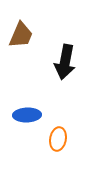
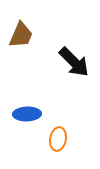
black arrow: moved 9 px right; rotated 56 degrees counterclockwise
blue ellipse: moved 1 px up
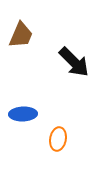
blue ellipse: moved 4 px left
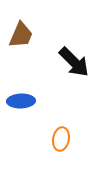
blue ellipse: moved 2 px left, 13 px up
orange ellipse: moved 3 px right
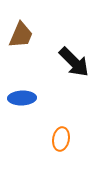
blue ellipse: moved 1 px right, 3 px up
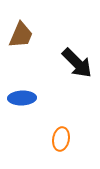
black arrow: moved 3 px right, 1 px down
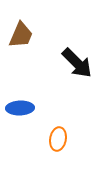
blue ellipse: moved 2 px left, 10 px down
orange ellipse: moved 3 px left
